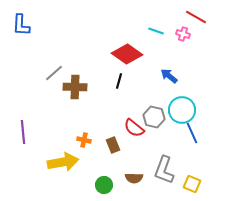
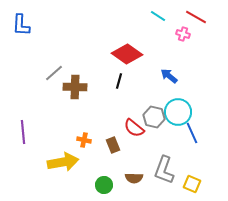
cyan line: moved 2 px right, 15 px up; rotated 14 degrees clockwise
cyan circle: moved 4 px left, 2 px down
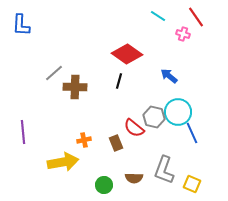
red line: rotated 25 degrees clockwise
orange cross: rotated 24 degrees counterclockwise
brown rectangle: moved 3 px right, 2 px up
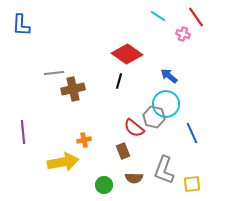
gray line: rotated 36 degrees clockwise
brown cross: moved 2 px left, 2 px down; rotated 15 degrees counterclockwise
cyan circle: moved 12 px left, 8 px up
brown rectangle: moved 7 px right, 8 px down
yellow square: rotated 30 degrees counterclockwise
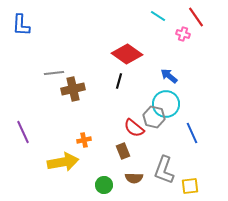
purple line: rotated 20 degrees counterclockwise
yellow square: moved 2 px left, 2 px down
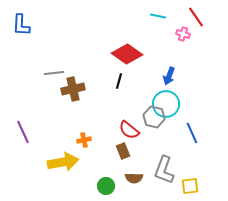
cyan line: rotated 21 degrees counterclockwise
blue arrow: rotated 108 degrees counterclockwise
red semicircle: moved 5 px left, 2 px down
green circle: moved 2 px right, 1 px down
